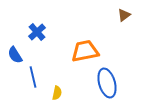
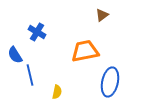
brown triangle: moved 22 px left
blue cross: rotated 18 degrees counterclockwise
blue line: moved 3 px left, 2 px up
blue ellipse: moved 3 px right, 1 px up; rotated 28 degrees clockwise
yellow semicircle: moved 1 px up
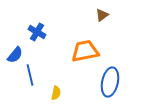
blue semicircle: rotated 108 degrees counterclockwise
yellow semicircle: moved 1 px left, 1 px down
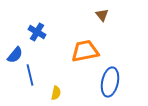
brown triangle: rotated 32 degrees counterclockwise
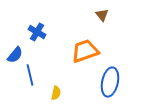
orange trapezoid: rotated 8 degrees counterclockwise
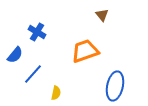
blue line: moved 3 px right, 1 px up; rotated 55 degrees clockwise
blue ellipse: moved 5 px right, 4 px down
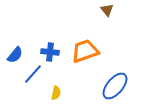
brown triangle: moved 5 px right, 5 px up
blue cross: moved 13 px right, 20 px down; rotated 24 degrees counterclockwise
blue ellipse: rotated 28 degrees clockwise
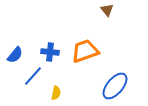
blue line: moved 2 px down
